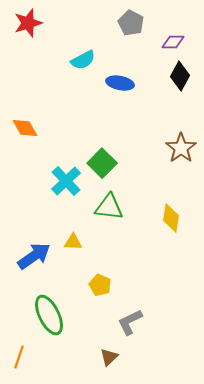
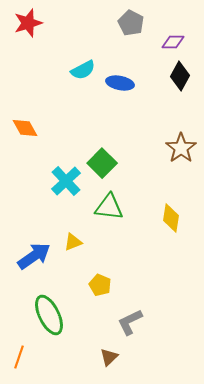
cyan semicircle: moved 10 px down
yellow triangle: rotated 24 degrees counterclockwise
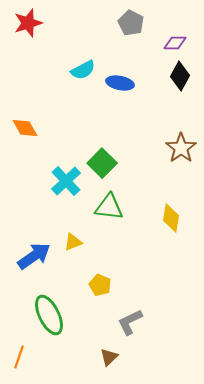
purple diamond: moved 2 px right, 1 px down
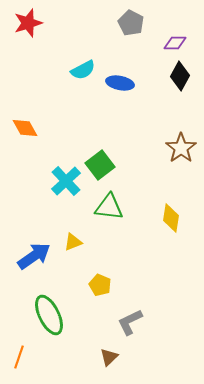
green square: moved 2 px left, 2 px down; rotated 8 degrees clockwise
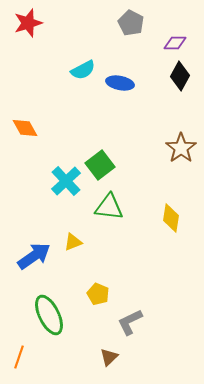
yellow pentagon: moved 2 px left, 9 px down
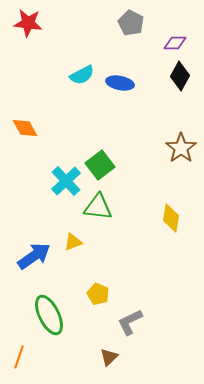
red star: rotated 24 degrees clockwise
cyan semicircle: moved 1 px left, 5 px down
green triangle: moved 11 px left
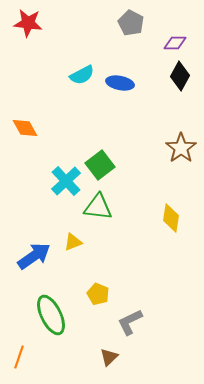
green ellipse: moved 2 px right
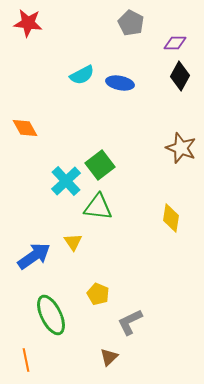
brown star: rotated 16 degrees counterclockwise
yellow triangle: rotated 42 degrees counterclockwise
orange line: moved 7 px right, 3 px down; rotated 30 degrees counterclockwise
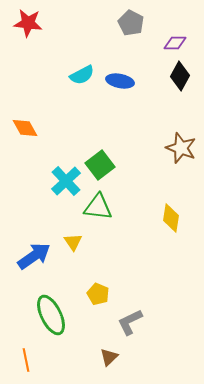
blue ellipse: moved 2 px up
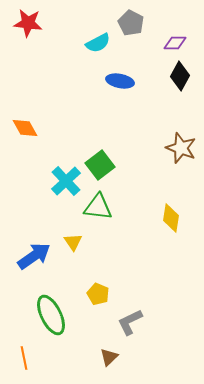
cyan semicircle: moved 16 px right, 32 px up
orange line: moved 2 px left, 2 px up
